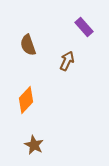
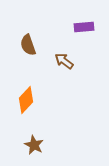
purple rectangle: rotated 54 degrees counterclockwise
brown arrow: moved 3 px left; rotated 78 degrees counterclockwise
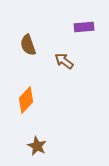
brown star: moved 3 px right, 1 px down
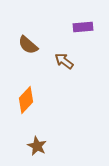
purple rectangle: moved 1 px left
brown semicircle: rotated 30 degrees counterclockwise
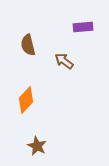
brown semicircle: rotated 35 degrees clockwise
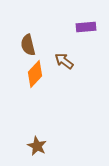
purple rectangle: moved 3 px right
orange diamond: moved 9 px right, 26 px up
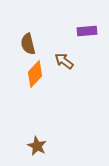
purple rectangle: moved 1 px right, 4 px down
brown semicircle: moved 1 px up
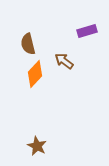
purple rectangle: rotated 12 degrees counterclockwise
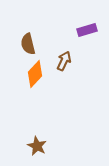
purple rectangle: moved 1 px up
brown arrow: rotated 78 degrees clockwise
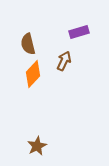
purple rectangle: moved 8 px left, 2 px down
orange diamond: moved 2 px left
brown star: rotated 18 degrees clockwise
